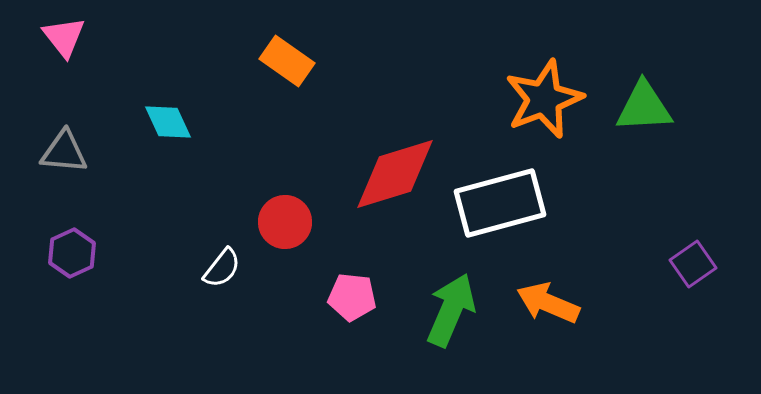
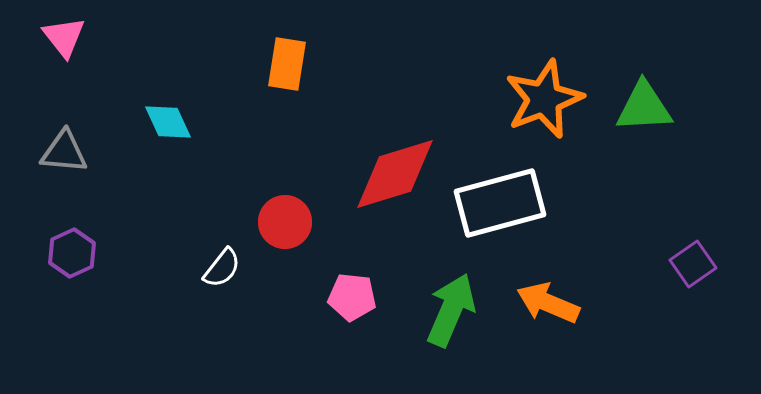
orange rectangle: moved 3 px down; rotated 64 degrees clockwise
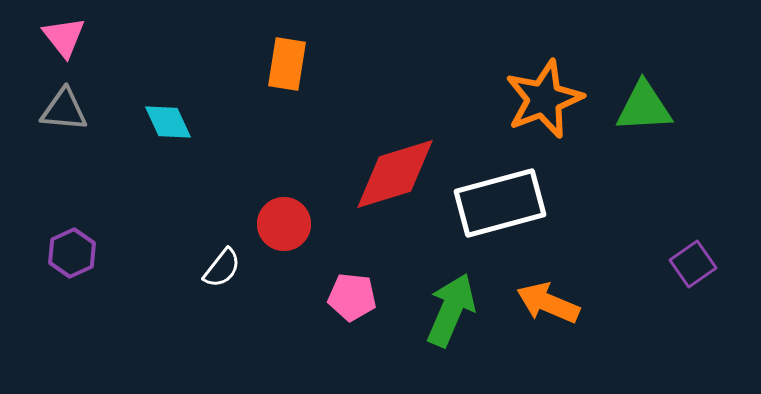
gray triangle: moved 42 px up
red circle: moved 1 px left, 2 px down
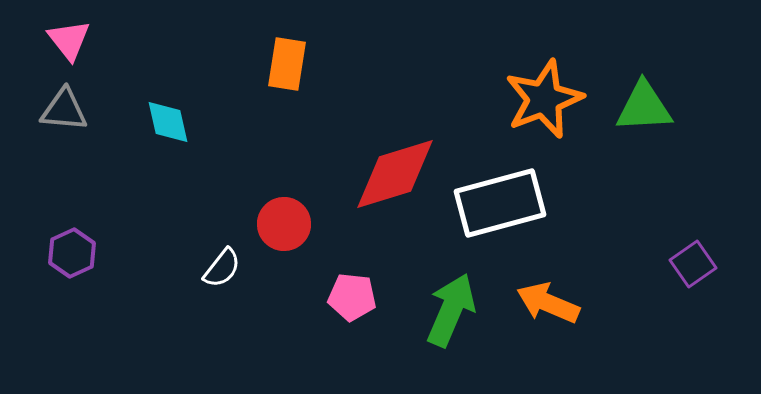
pink triangle: moved 5 px right, 3 px down
cyan diamond: rotated 12 degrees clockwise
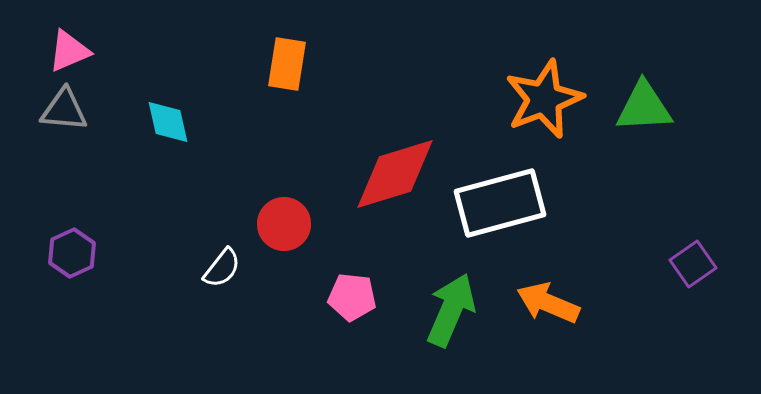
pink triangle: moved 11 px down; rotated 45 degrees clockwise
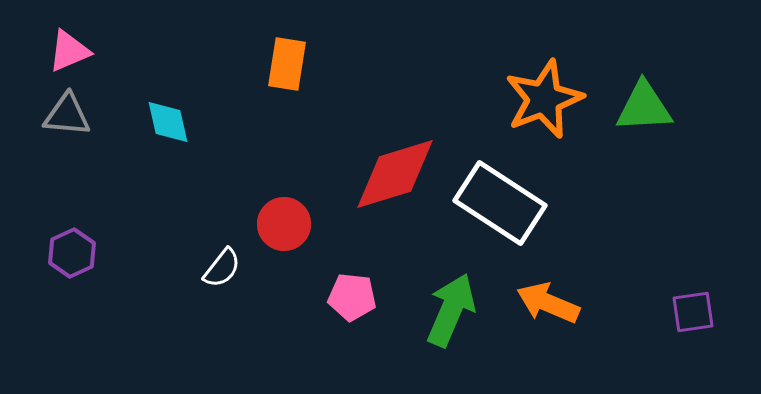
gray triangle: moved 3 px right, 5 px down
white rectangle: rotated 48 degrees clockwise
purple square: moved 48 px down; rotated 27 degrees clockwise
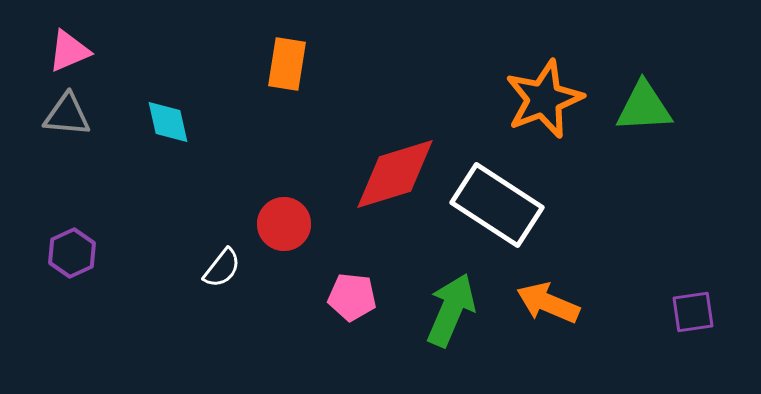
white rectangle: moved 3 px left, 2 px down
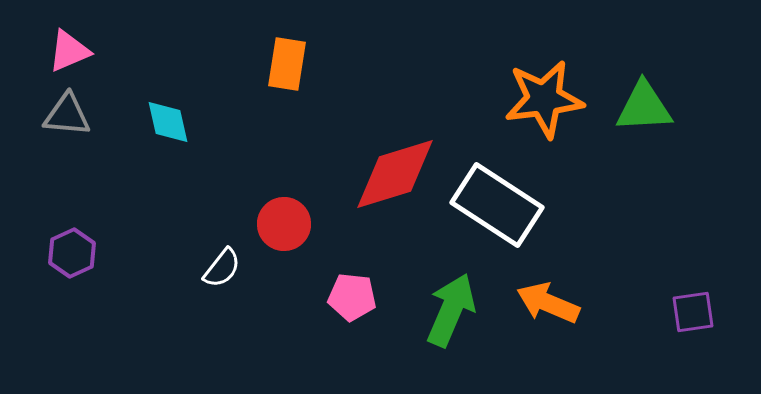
orange star: rotated 14 degrees clockwise
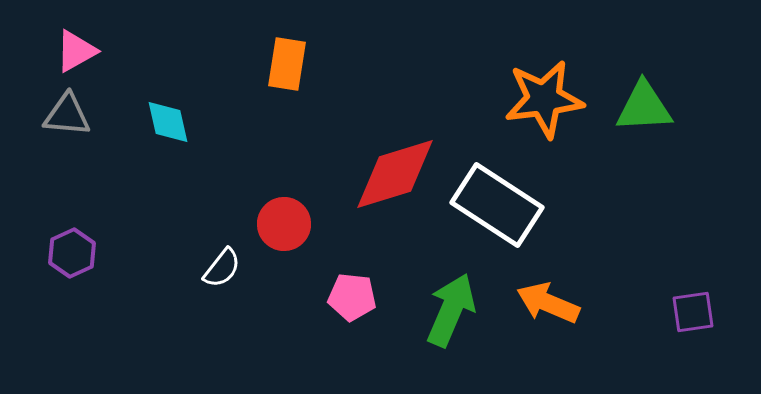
pink triangle: moved 7 px right; rotated 6 degrees counterclockwise
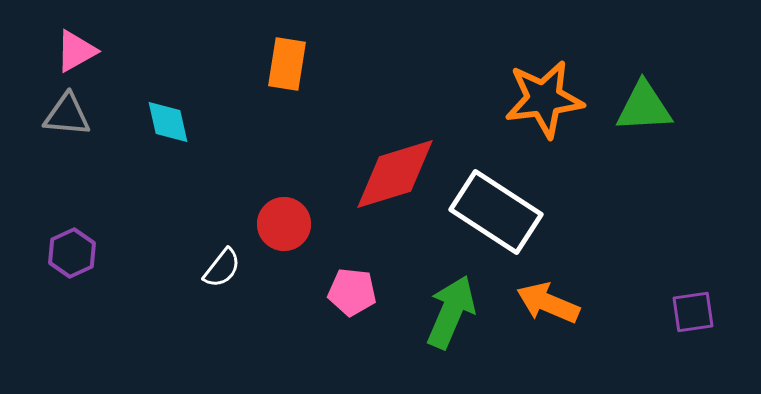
white rectangle: moved 1 px left, 7 px down
pink pentagon: moved 5 px up
green arrow: moved 2 px down
